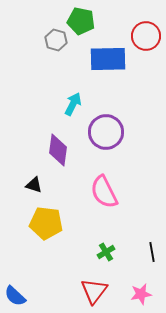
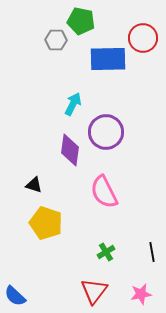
red circle: moved 3 px left, 2 px down
gray hexagon: rotated 15 degrees counterclockwise
purple diamond: moved 12 px right
yellow pentagon: rotated 12 degrees clockwise
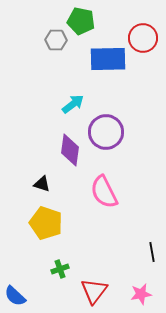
cyan arrow: rotated 25 degrees clockwise
black triangle: moved 8 px right, 1 px up
green cross: moved 46 px left, 17 px down; rotated 12 degrees clockwise
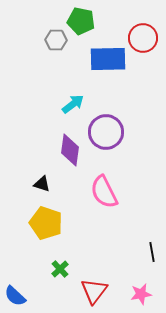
green cross: rotated 24 degrees counterclockwise
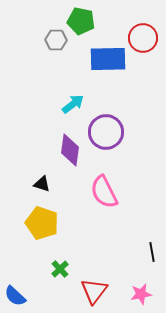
yellow pentagon: moved 4 px left
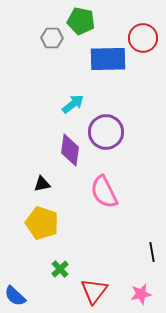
gray hexagon: moved 4 px left, 2 px up
black triangle: rotated 30 degrees counterclockwise
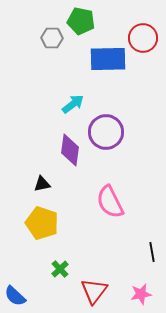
pink semicircle: moved 6 px right, 10 px down
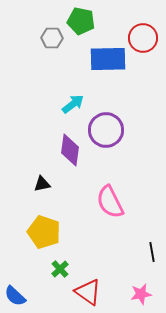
purple circle: moved 2 px up
yellow pentagon: moved 2 px right, 9 px down
red triangle: moved 6 px left, 1 px down; rotated 32 degrees counterclockwise
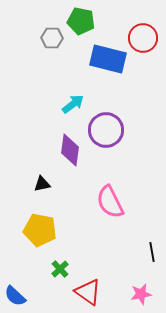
blue rectangle: rotated 15 degrees clockwise
yellow pentagon: moved 4 px left, 2 px up; rotated 8 degrees counterclockwise
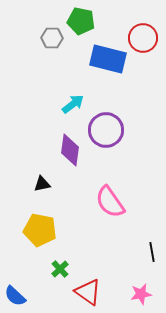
pink semicircle: rotated 8 degrees counterclockwise
